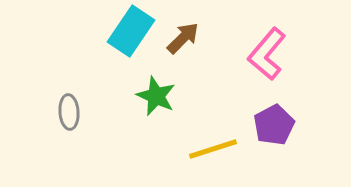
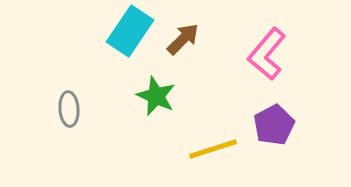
cyan rectangle: moved 1 px left
brown arrow: moved 1 px down
gray ellipse: moved 3 px up
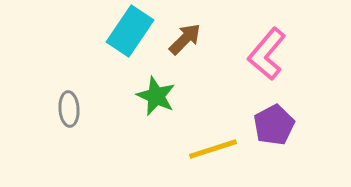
brown arrow: moved 2 px right
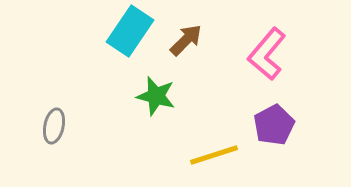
brown arrow: moved 1 px right, 1 px down
green star: rotated 9 degrees counterclockwise
gray ellipse: moved 15 px left, 17 px down; rotated 16 degrees clockwise
yellow line: moved 1 px right, 6 px down
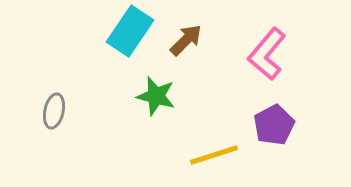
gray ellipse: moved 15 px up
